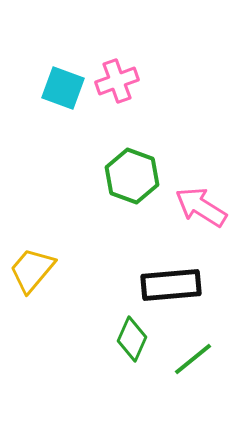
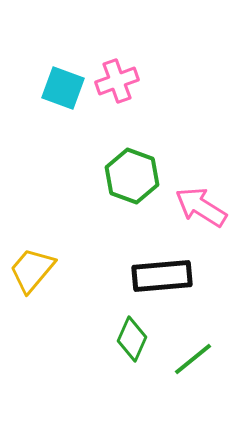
black rectangle: moved 9 px left, 9 px up
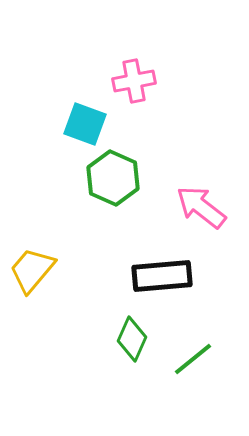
pink cross: moved 17 px right; rotated 9 degrees clockwise
cyan square: moved 22 px right, 36 px down
green hexagon: moved 19 px left, 2 px down; rotated 4 degrees clockwise
pink arrow: rotated 6 degrees clockwise
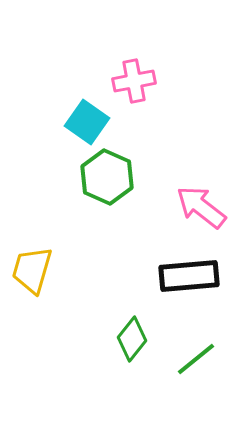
cyan square: moved 2 px right, 2 px up; rotated 15 degrees clockwise
green hexagon: moved 6 px left, 1 px up
yellow trapezoid: rotated 24 degrees counterclockwise
black rectangle: moved 27 px right
green diamond: rotated 15 degrees clockwise
green line: moved 3 px right
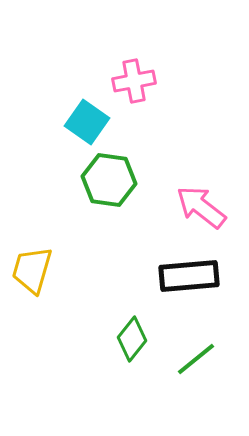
green hexagon: moved 2 px right, 3 px down; rotated 16 degrees counterclockwise
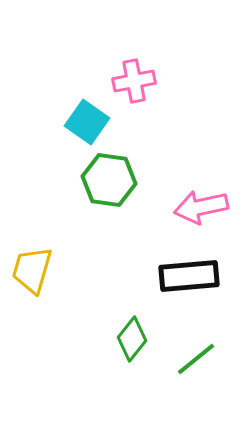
pink arrow: rotated 50 degrees counterclockwise
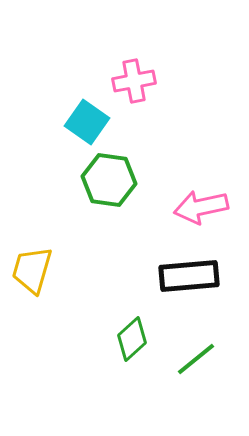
green diamond: rotated 9 degrees clockwise
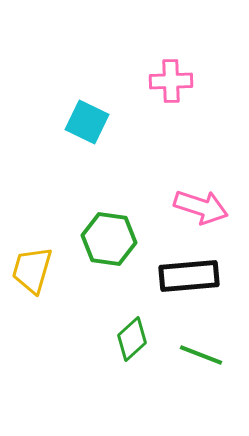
pink cross: moved 37 px right; rotated 9 degrees clockwise
cyan square: rotated 9 degrees counterclockwise
green hexagon: moved 59 px down
pink arrow: rotated 150 degrees counterclockwise
green line: moved 5 px right, 4 px up; rotated 60 degrees clockwise
